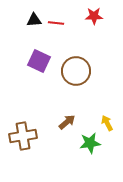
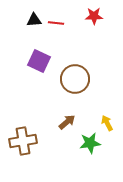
brown circle: moved 1 px left, 8 px down
brown cross: moved 5 px down
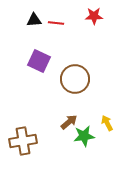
brown arrow: moved 2 px right
green star: moved 6 px left, 7 px up
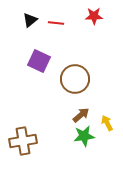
black triangle: moved 4 px left; rotated 35 degrees counterclockwise
brown arrow: moved 12 px right, 7 px up
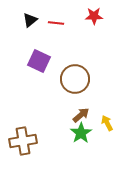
green star: moved 3 px left, 3 px up; rotated 25 degrees counterclockwise
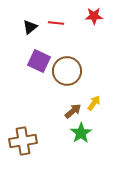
black triangle: moved 7 px down
brown circle: moved 8 px left, 8 px up
brown arrow: moved 8 px left, 4 px up
yellow arrow: moved 13 px left, 20 px up; rotated 63 degrees clockwise
